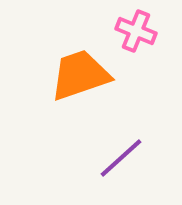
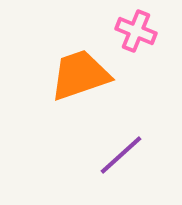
purple line: moved 3 px up
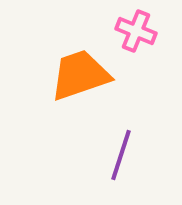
purple line: rotated 30 degrees counterclockwise
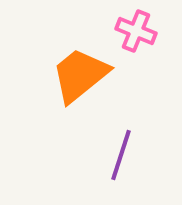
orange trapezoid: rotated 20 degrees counterclockwise
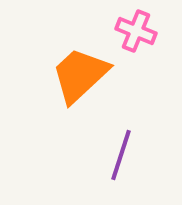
orange trapezoid: rotated 4 degrees counterclockwise
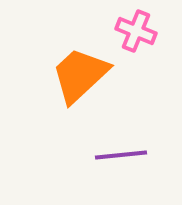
purple line: rotated 66 degrees clockwise
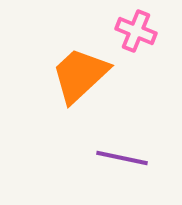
purple line: moved 1 px right, 3 px down; rotated 18 degrees clockwise
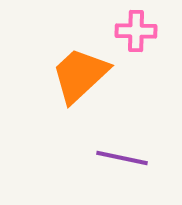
pink cross: rotated 21 degrees counterclockwise
